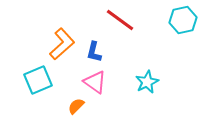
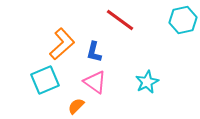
cyan square: moved 7 px right
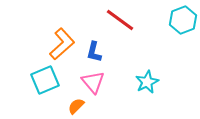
cyan hexagon: rotated 8 degrees counterclockwise
pink triangle: moved 2 px left; rotated 15 degrees clockwise
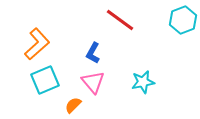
orange L-shape: moved 25 px left
blue L-shape: moved 1 px left, 1 px down; rotated 15 degrees clockwise
cyan star: moved 4 px left; rotated 15 degrees clockwise
orange semicircle: moved 3 px left, 1 px up
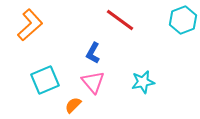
orange L-shape: moved 7 px left, 19 px up
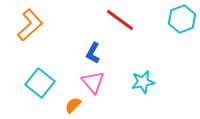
cyan hexagon: moved 1 px left, 1 px up
cyan square: moved 5 px left, 3 px down; rotated 28 degrees counterclockwise
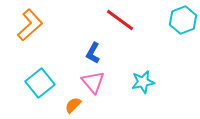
cyan hexagon: moved 1 px right, 1 px down
cyan square: rotated 12 degrees clockwise
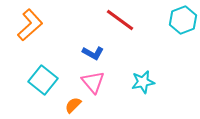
blue L-shape: rotated 90 degrees counterclockwise
cyan square: moved 3 px right, 3 px up; rotated 12 degrees counterclockwise
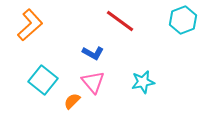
red line: moved 1 px down
orange semicircle: moved 1 px left, 4 px up
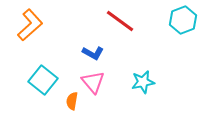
orange semicircle: rotated 36 degrees counterclockwise
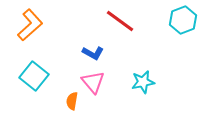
cyan square: moved 9 px left, 4 px up
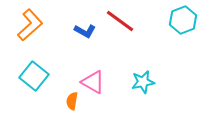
blue L-shape: moved 8 px left, 22 px up
pink triangle: rotated 20 degrees counterclockwise
